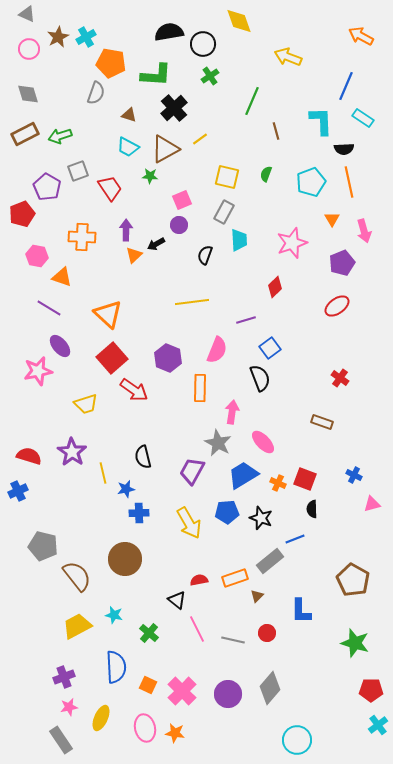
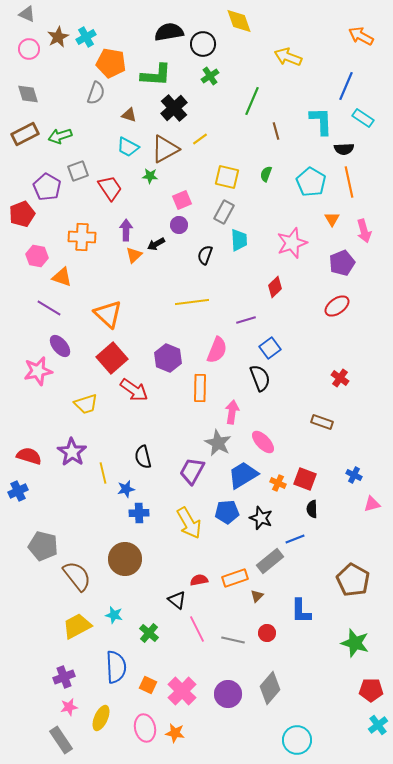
cyan pentagon at (311, 182): rotated 20 degrees counterclockwise
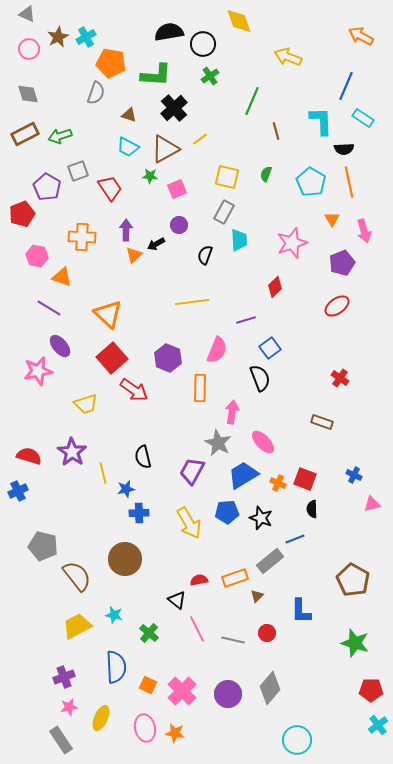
pink square at (182, 200): moved 5 px left, 11 px up
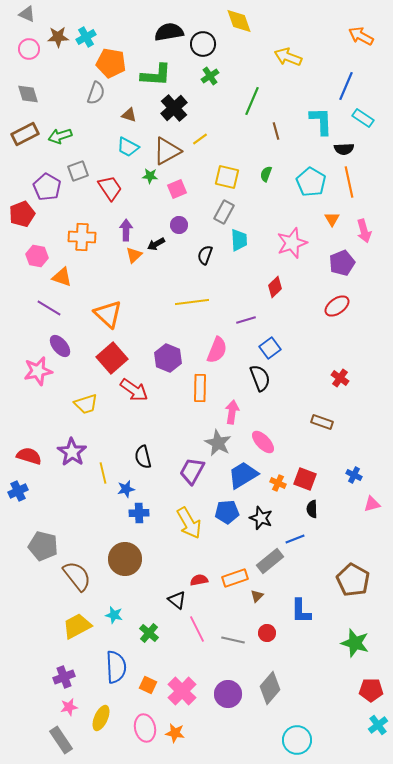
brown star at (58, 37): rotated 25 degrees clockwise
brown triangle at (165, 149): moved 2 px right, 2 px down
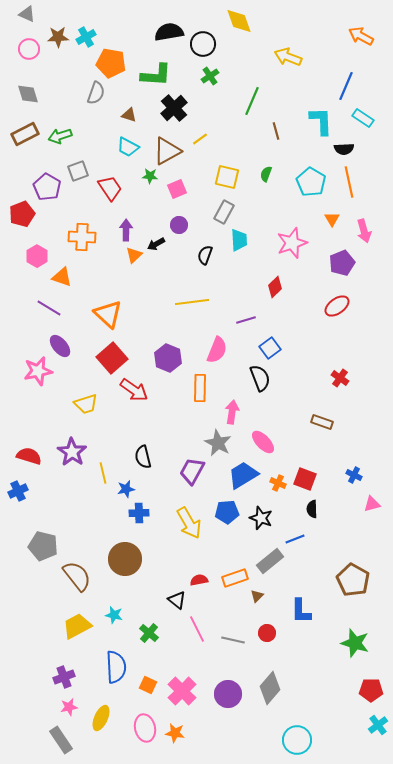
pink hexagon at (37, 256): rotated 20 degrees clockwise
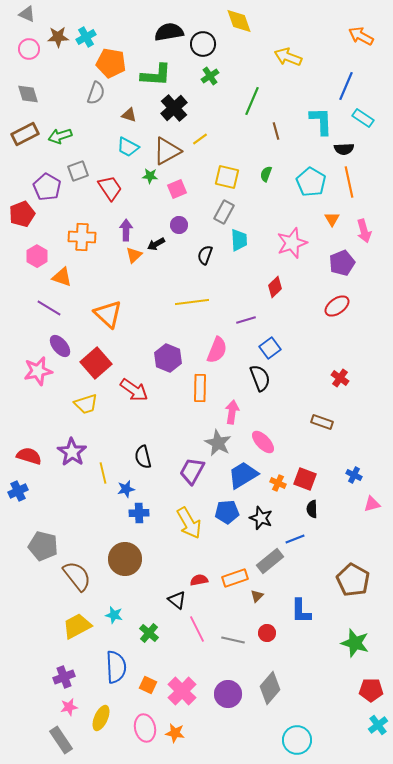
red square at (112, 358): moved 16 px left, 5 px down
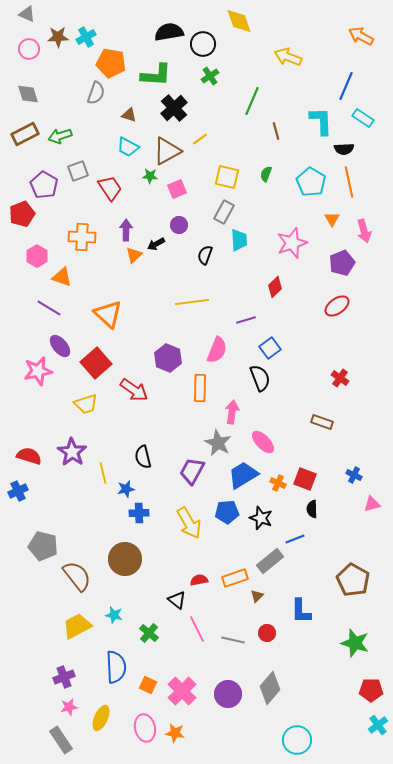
purple pentagon at (47, 187): moved 3 px left, 2 px up
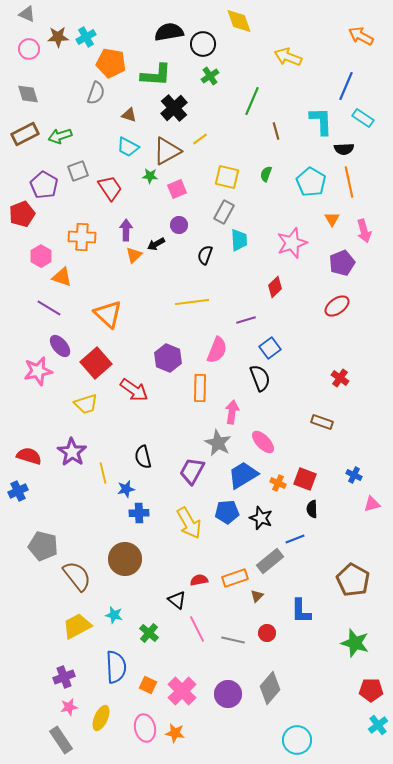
pink hexagon at (37, 256): moved 4 px right
